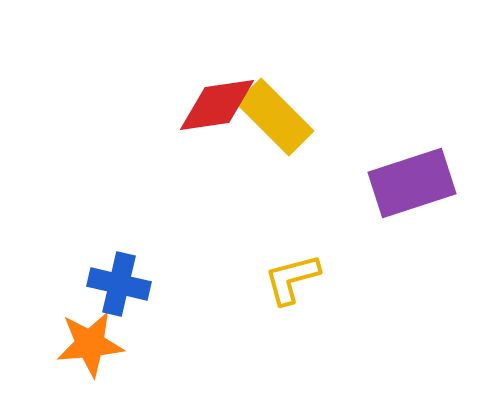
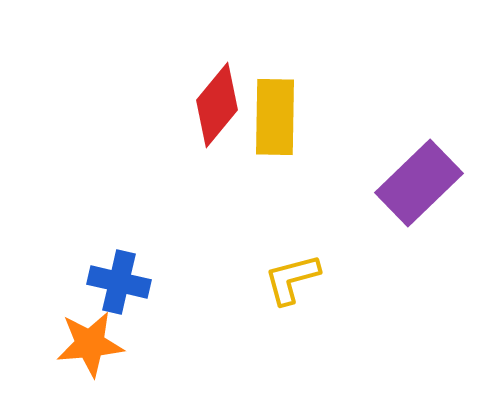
red diamond: rotated 42 degrees counterclockwise
yellow rectangle: rotated 46 degrees clockwise
purple rectangle: moved 7 px right; rotated 26 degrees counterclockwise
blue cross: moved 2 px up
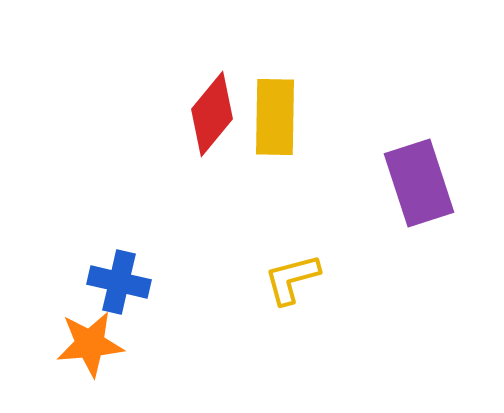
red diamond: moved 5 px left, 9 px down
purple rectangle: rotated 64 degrees counterclockwise
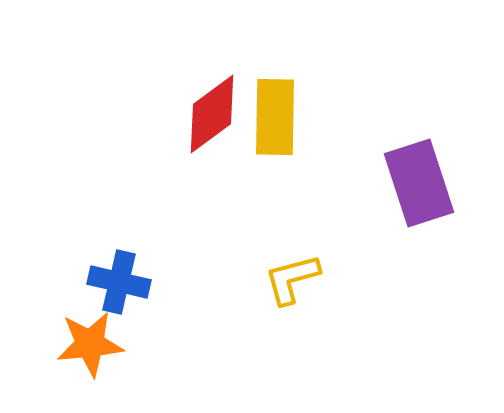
red diamond: rotated 14 degrees clockwise
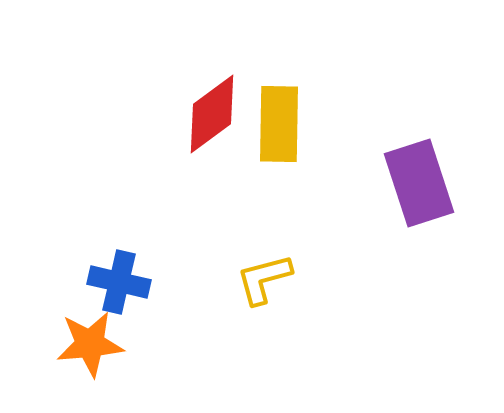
yellow rectangle: moved 4 px right, 7 px down
yellow L-shape: moved 28 px left
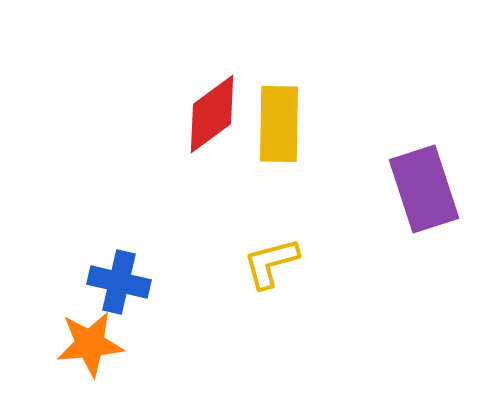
purple rectangle: moved 5 px right, 6 px down
yellow L-shape: moved 7 px right, 16 px up
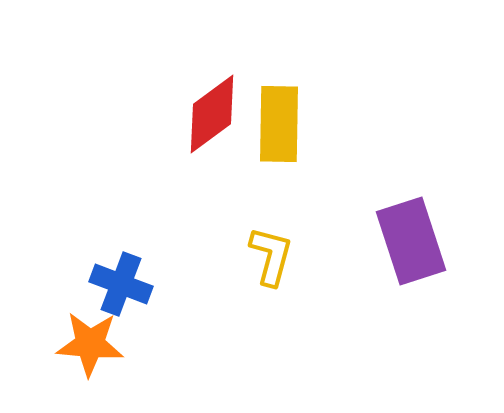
purple rectangle: moved 13 px left, 52 px down
yellow L-shape: moved 7 px up; rotated 120 degrees clockwise
blue cross: moved 2 px right, 2 px down; rotated 8 degrees clockwise
orange star: rotated 10 degrees clockwise
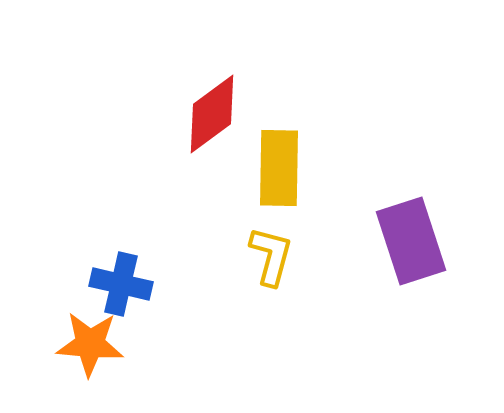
yellow rectangle: moved 44 px down
blue cross: rotated 8 degrees counterclockwise
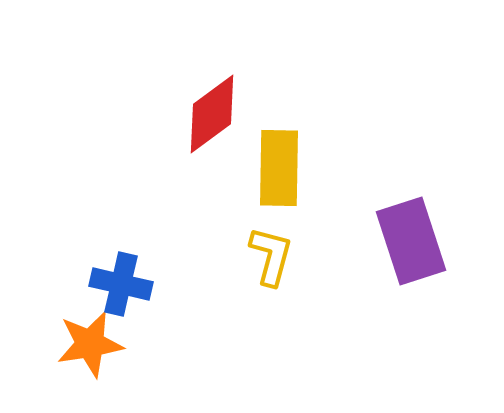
orange star: rotated 14 degrees counterclockwise
